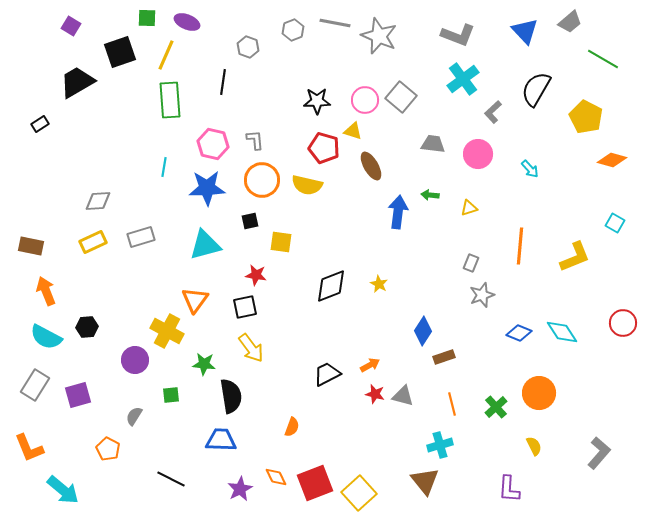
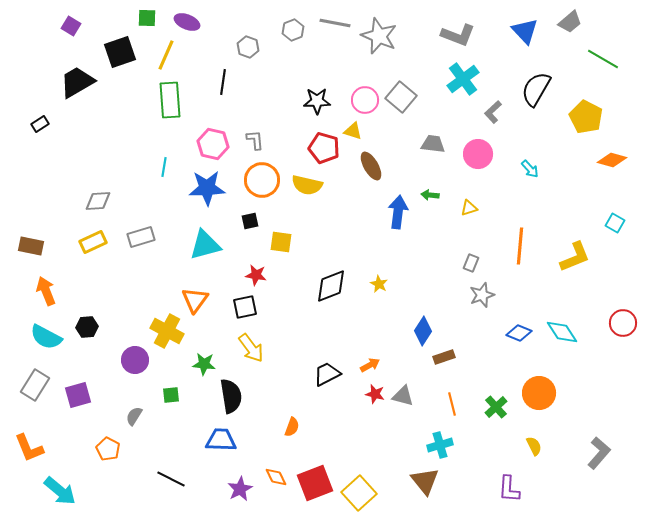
cyan arrow at (63, 490): moved 3 px left, 1 px down
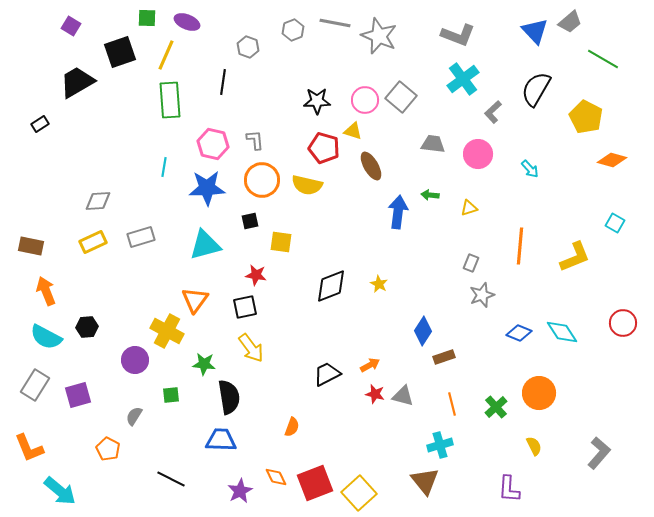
blue triangle at (525, 31): moved 10 px right
black semicircle at (231, 396): moved 2 px left, 1 px down
purple star at (240, 489): moved 2 px down
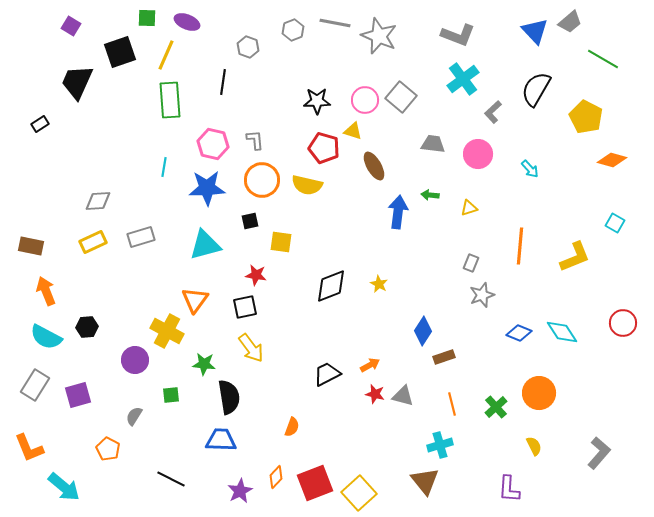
black trapezoid at (77, 82): rotated 36 degrees counterclockwise
brown ellipse at (371, 166): moved 3 px right
orange diamond at (276, 477): rotated 70 degrees clockwise
cyan arrow at (60, 491): moved 4 px right, 4 px up
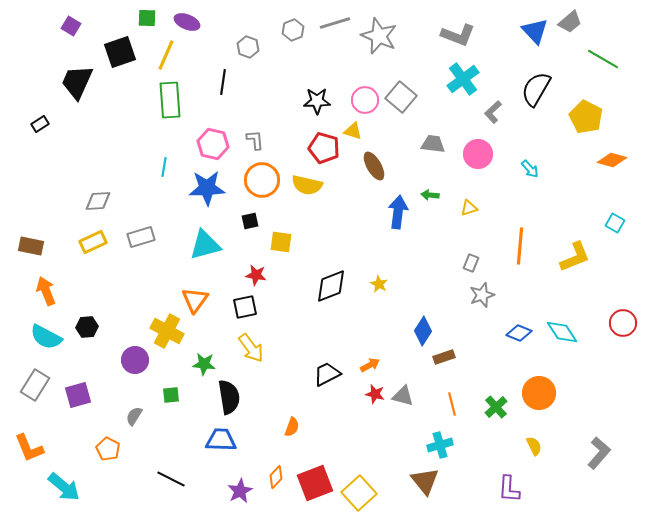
gray line at (335, 23): rotated 28 degrees counterclockwise
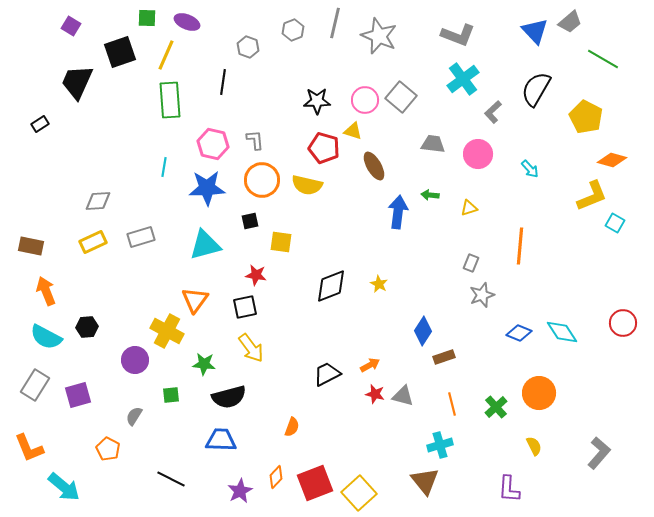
gray line at (335, 23): rotated 60 degrees counterclockwise
yellow L-shape at (575, 257): moved 17 px right, 61 px up
black semicircle at (229, 397): rotated 84 degrees clockwise
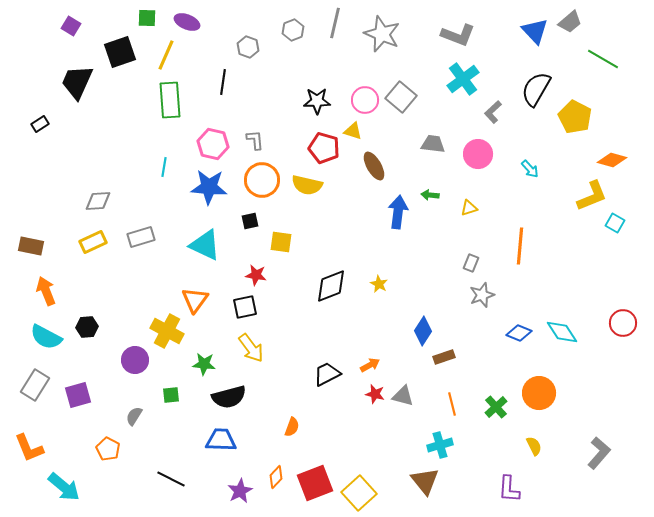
gray star at (379, 36): moved 3 px right, 2 px up
yellow pentagon at (586, 117): moved 11 px left
blue star at (207, 188): moved 2 px right, 1 px up; rotated 6 degrees clockwise
cyan triangle at (205, 245): rotated 40 degrees clockwise
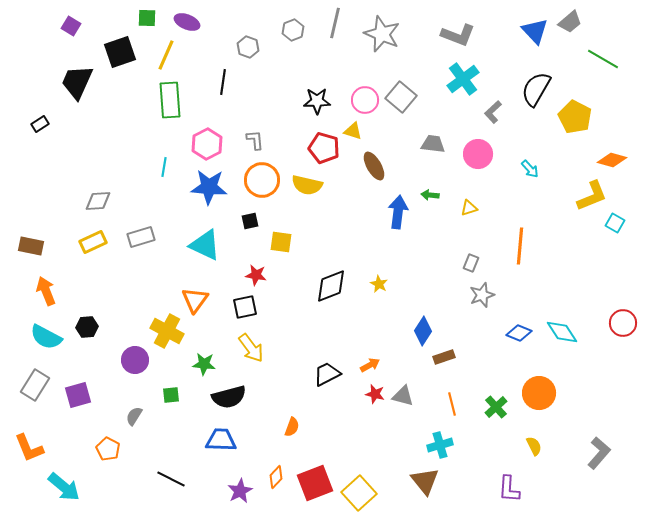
pink hexagon at (213, 144): moved 6 px left; rotated 20 degrees clockwise
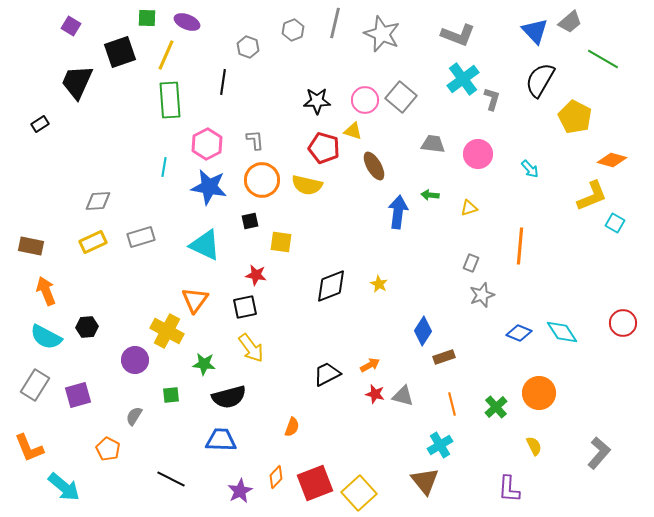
black semicircle at (536, 89): moved 4 px right, 9 px up
gray L-shape at (493, 112): moved 1 px left, 13 px up; rotated 150 degrees clockwise
blue star at (209, 187): rotated 6 degrees clockwise
cyan cross at (440, 445): rotated 15 degrees counterclockwise
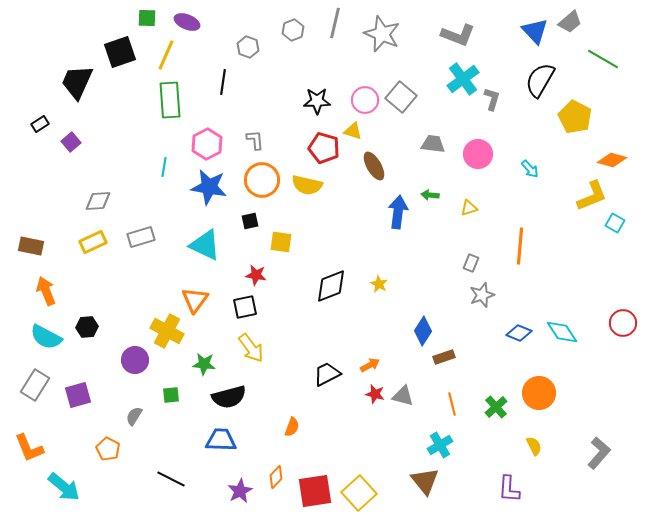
purple square at (71, 26): moved 116 px down; rotated 18 degrees clockwise
red square at (315, 483): moved 8 px down; rotated 12 degrees clockwise
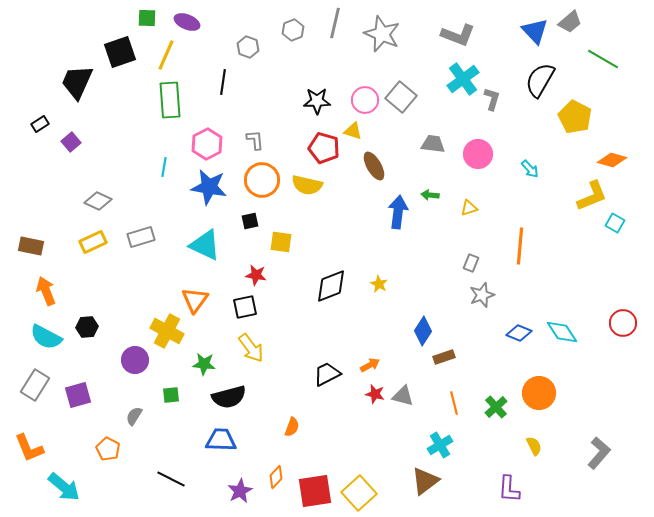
gray diamond at (98, 201): rotated 28 degrees clockwise
orange line at (452, 404): moved 2 px right, 1 px up
brown triangle at (425, 481): rotated 32 degrees clockwise
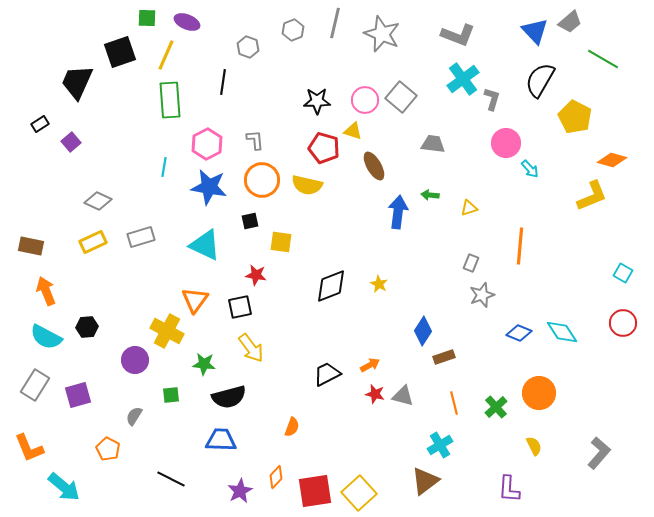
pink circle at (478, 154): moved 28 px right, 11 px up
cyan square at (615, 223): moved 8 px right, 50 px down
black square at (245, 307): moved 5 px left
